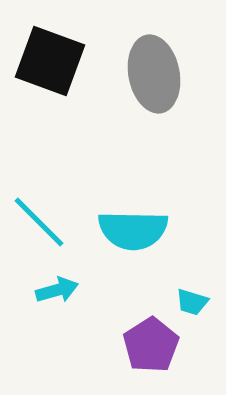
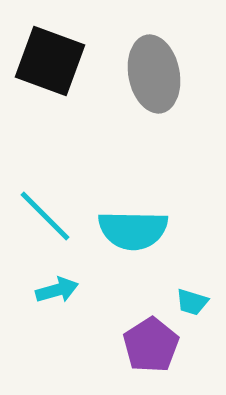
cyan line: moved 6 px right, 6 px up
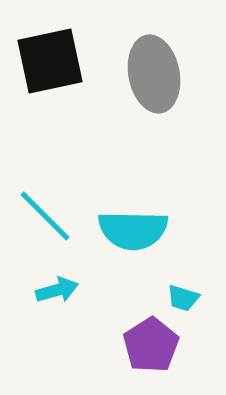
black square: rotated 32 degrees counterclockwise
cyan trapezoid: moved 9 px left, 4 px up
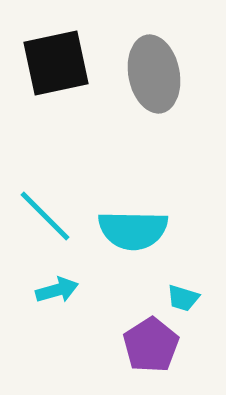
black square: moved 6 px right, 2 px down
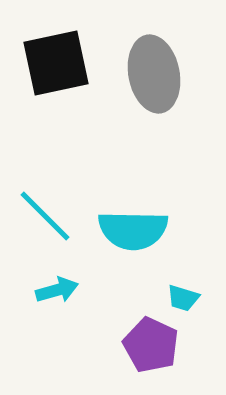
purple pentagon: rotated 14 degrees counterclockwise
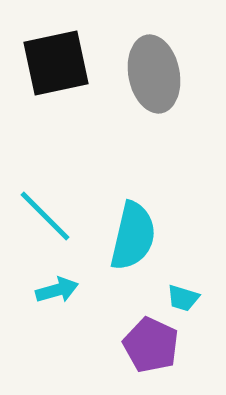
cyan semicircle: moved 6 px down; rotated 78 degrees counterclockwise
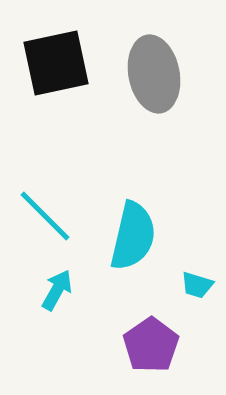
cyan arrow: rotated 45 degrees counterclockwise
cyan trapezoid: moved 14 px right, 13 px up
purple pentagon: rotated 12 degrees clockwise
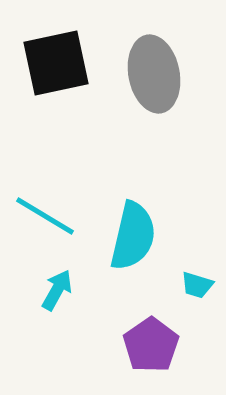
cyan line: rotated 14 degrees counterclockwise
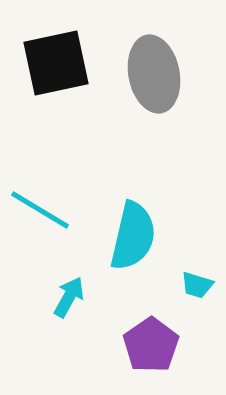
cyan line: moved 5 px left, 6 px up
cyan arrow: moved 12 px right, 7 px down
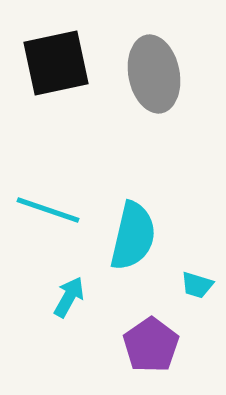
cyan line: moved 8 px right; rotated 12 degrees counterclockwise
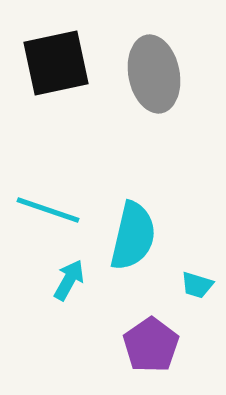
cyan arrow: moved 17 px up
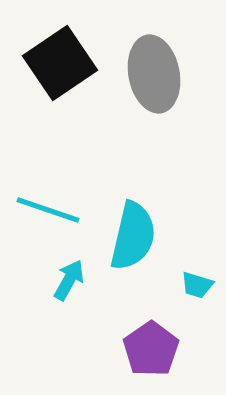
black square: moved 4 px right; rotated 22 degrees counterclockwise
purple pentagon: moved 4 px down
